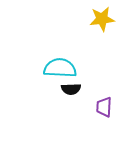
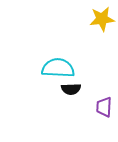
cyan semicircle: moved 2 px left
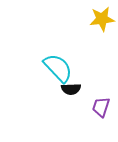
cyan semicircle: rotated 44 degrees clockwise
purple trapezoid: moved 3 px left; rotated 15 degrees clockwise
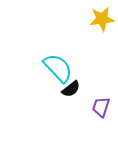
black semicircle: rotated 36 degrees counterclockwise
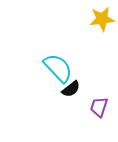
purple trapezoid: moved 2 px left
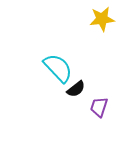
black semicircle: moved 5 px right
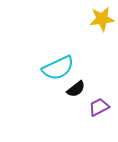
cyan semicircle: rotated 108 degrees clockwise
purple trapezoid: rotated 45 degrees clockwise
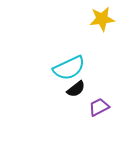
cyan semicircle: moved 11 px right
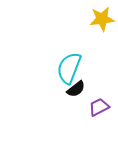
cyan semicircle: rotated 136 degrees clockwise
